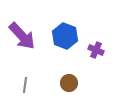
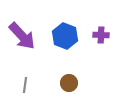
purple cross: moved 5 px right, 15 px up; rotated 21 degrees counterclockwise
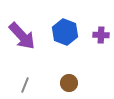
blue hexagon: moved 4 px up
gray line: rotated 14 degrees clockwise
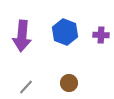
purple arrow: rotated 48 degrees clockwise
gray line: moved 1 px right, 2 px down; rotated 21 degrees clockwise
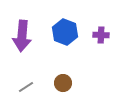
brown circle: moved 6 px left
gray line: rotated 14 degrees clockwise
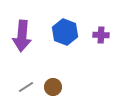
brown circle: moved 10 px left, 4 px down
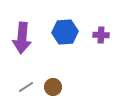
blue hexagon: rotated 25 degrees counterclockwise
purple arrow: moved 2 px down
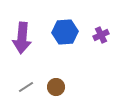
purple cross: rotated 28 degrees counterclockwise
brown circle: moved 3 px right
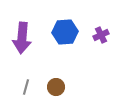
gray line: rotated 42 degrees counterclockwise
